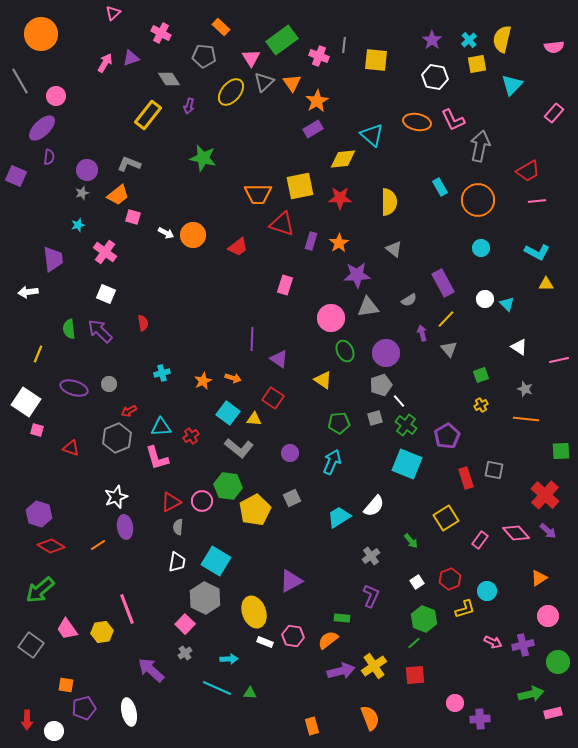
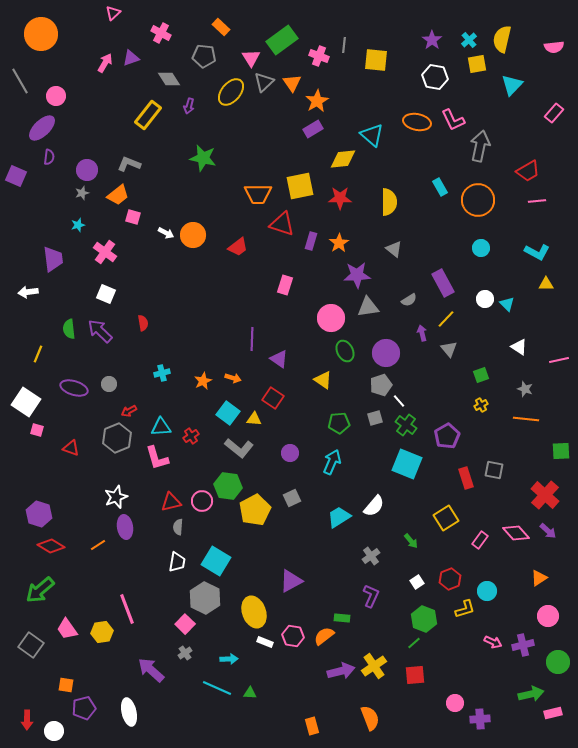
red triangle at (171, 502): rotated 15 degrees clockwise
orange semicircle at (328, 640): moved 4 px left, 4 px up
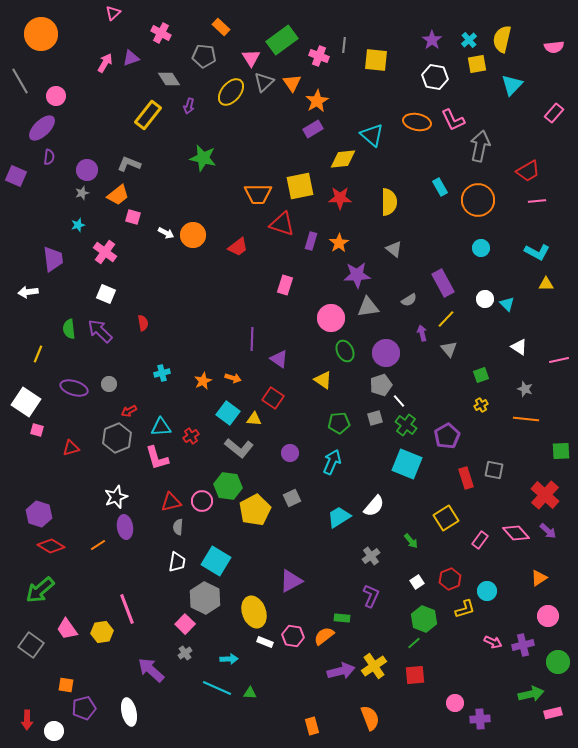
red triangle at (71, 448): rotated 36 degrees counterclockwise
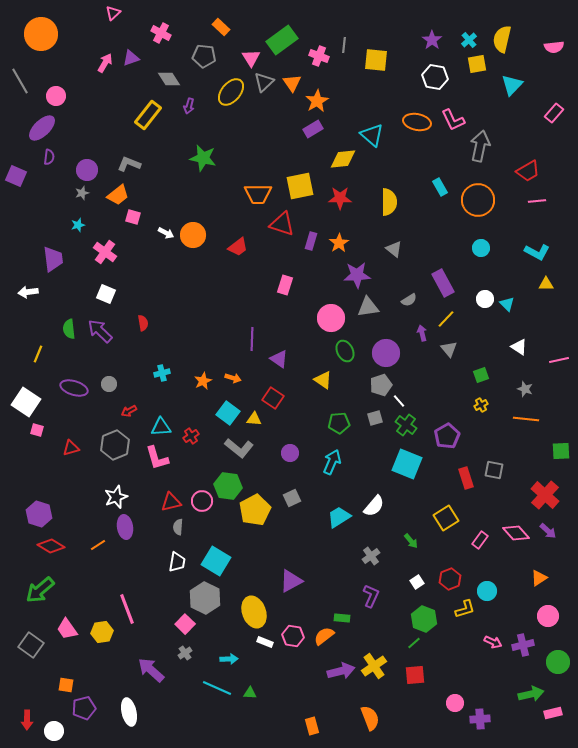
gray hexagon at (117, 438): moved 2 px left, 7 px down
